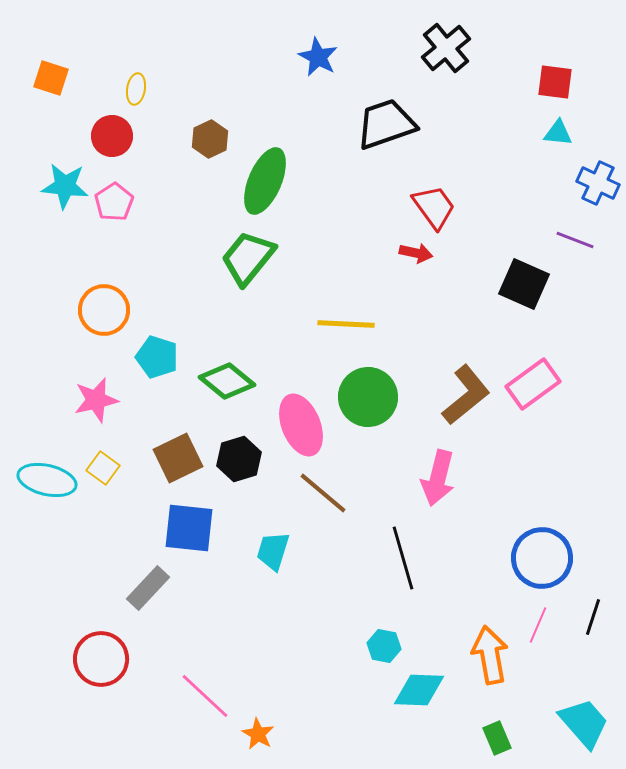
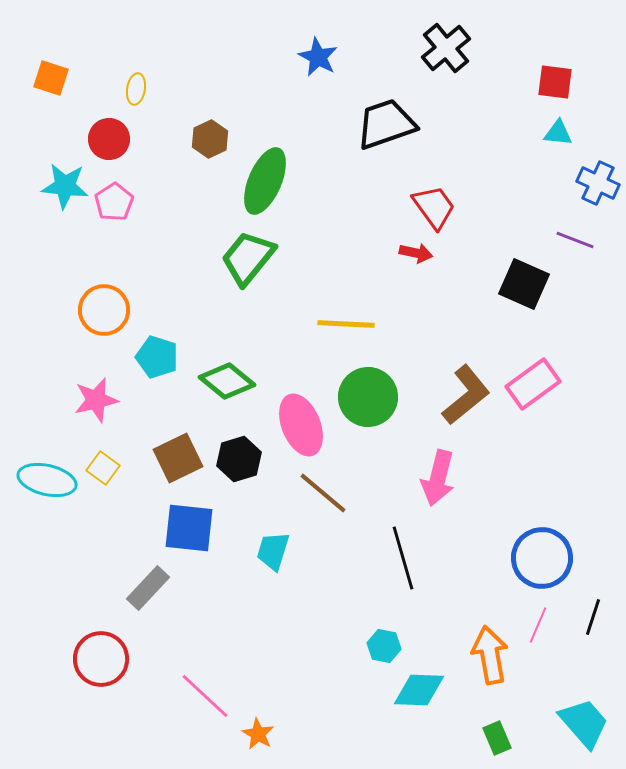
red circle at (112, 136): moved 3 px left, 3 px down
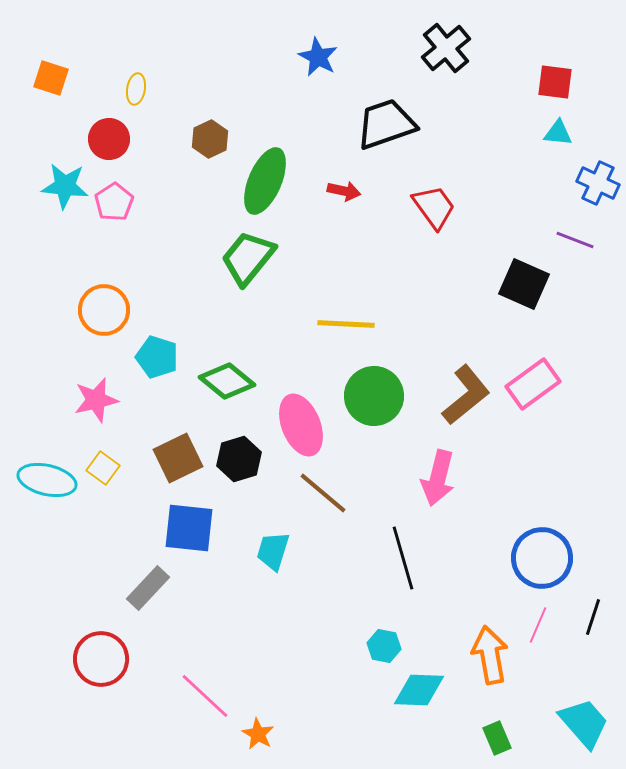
red arrow at (416, 253): moved 72 px left, 62 px up
green circle at (368, 397): moved 6 px right, 1 px up
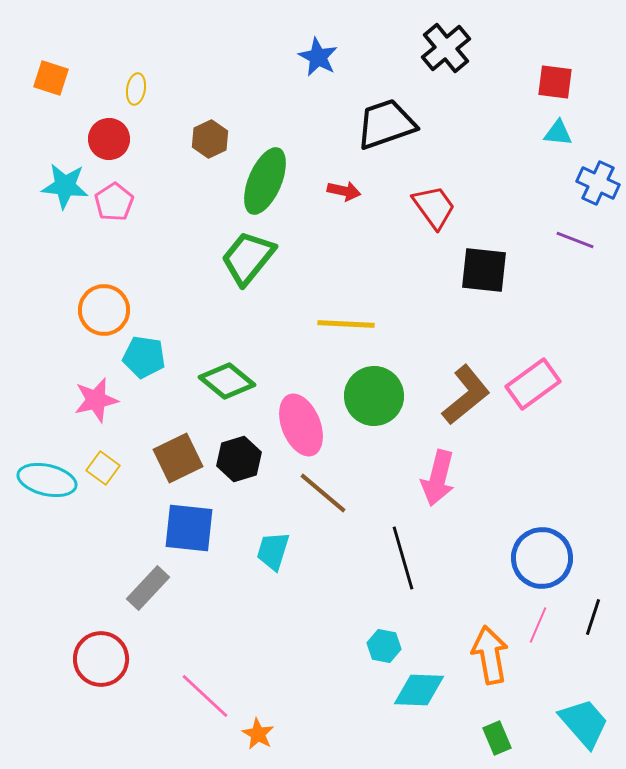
black square at (524, 284): moved 40 px left, 14 px up; rotated 18 degrees counterclockwise
cyan pentagon at (157, 357): moved 13 px left; rotated 9 degrees counterclockwise
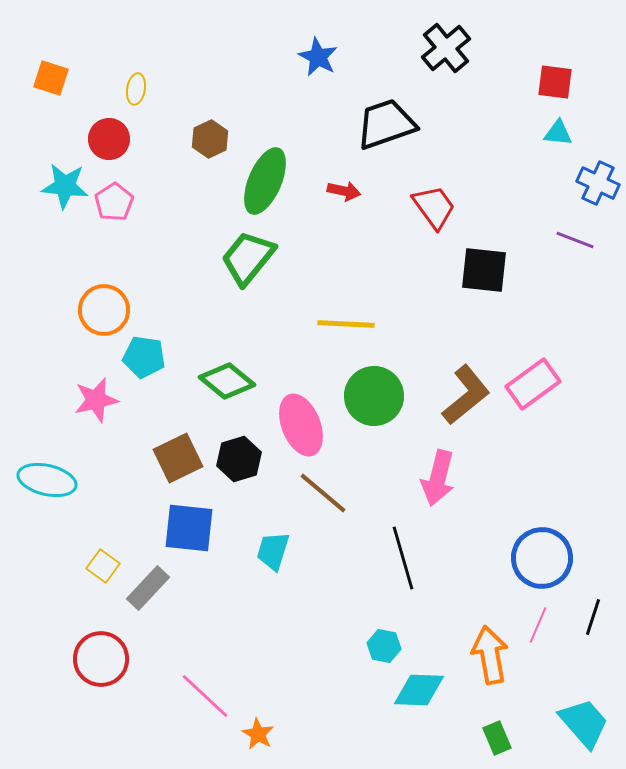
yellow square at (103, 468): moved 98 px down
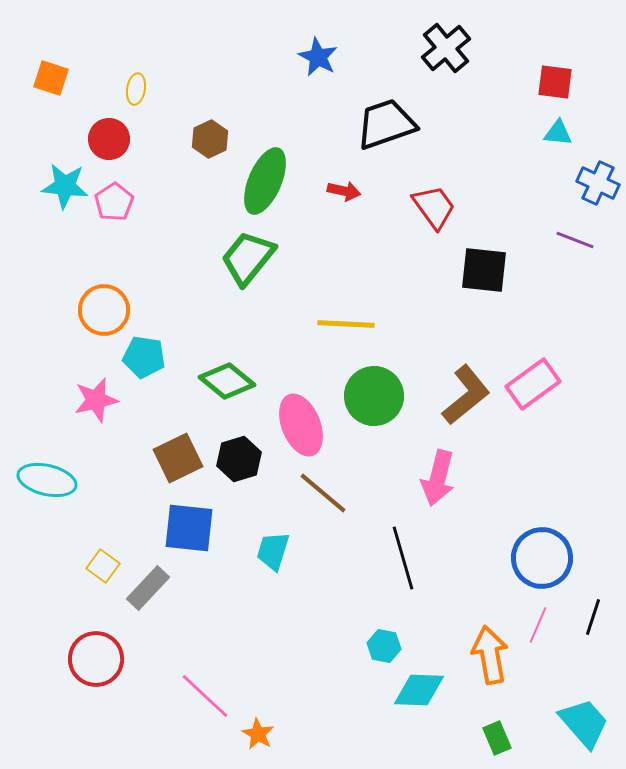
red circle at (101, 659): moved 5 px left
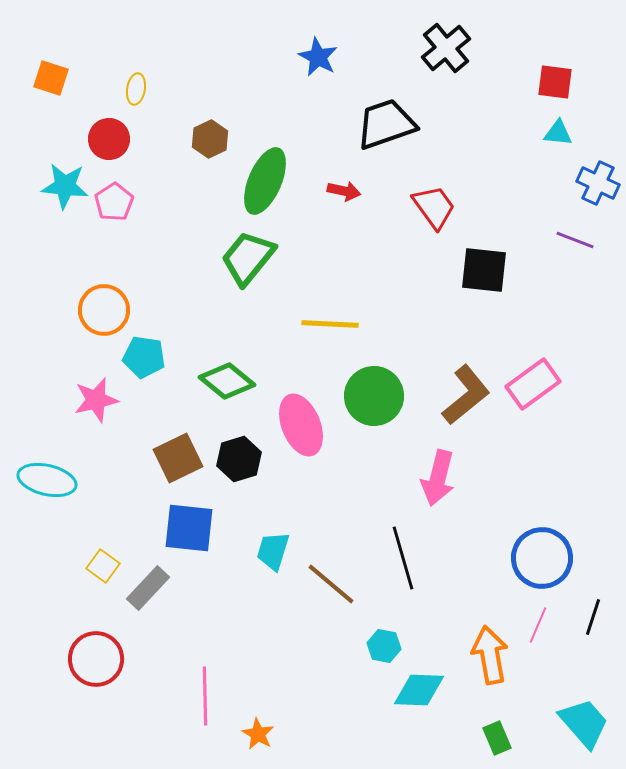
yellow line at (346, 324): moved 16 px left
brown line at (323, 493): moved 8 px right, 91 px down
pink line at (205, 696): rotated 46 degrees clockwise
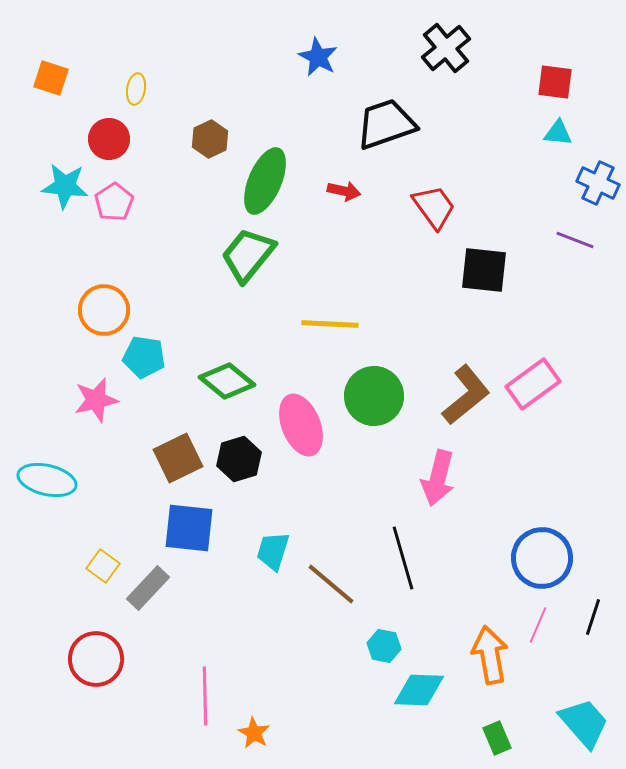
green trapezoid at (248, 258): moved 3 px up
orange star at (258, 734): moved 4 px left, 1 px up
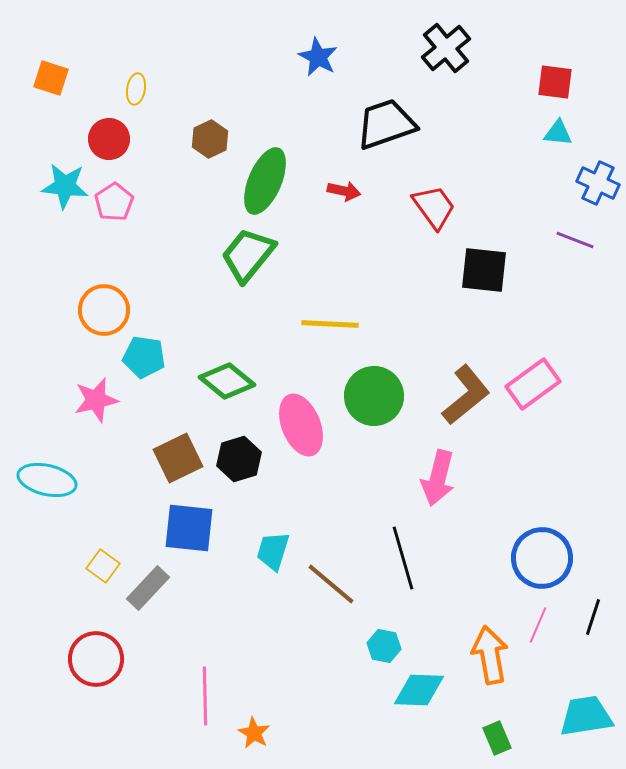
cyan trapezoid at (584, 723): moved 2 px right, 7 px up; rotated 58 degrees counterclockwise
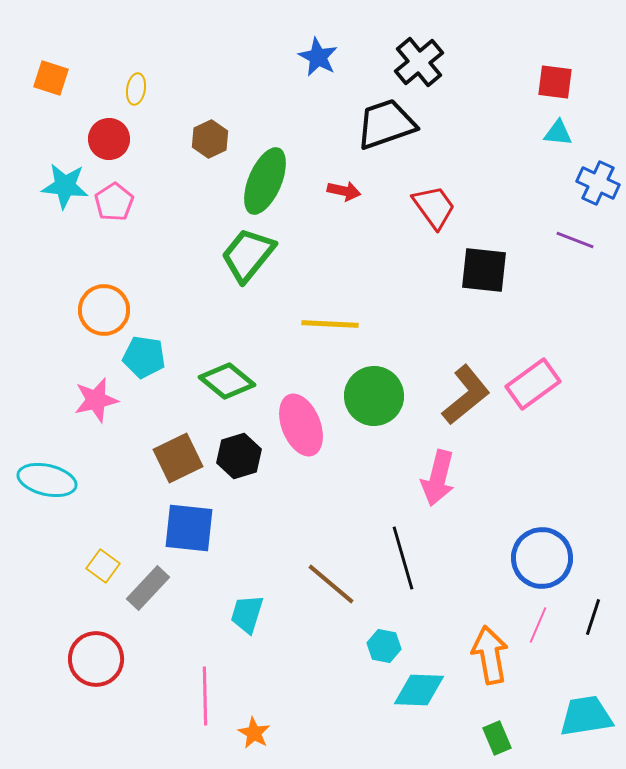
black cross at (446, 48): moved 27 px left, 14 px down
black hexagon at (239, 459): moved 3 px up
cyan trapezoid at (273, 551): moved 26 px left, 63 px down
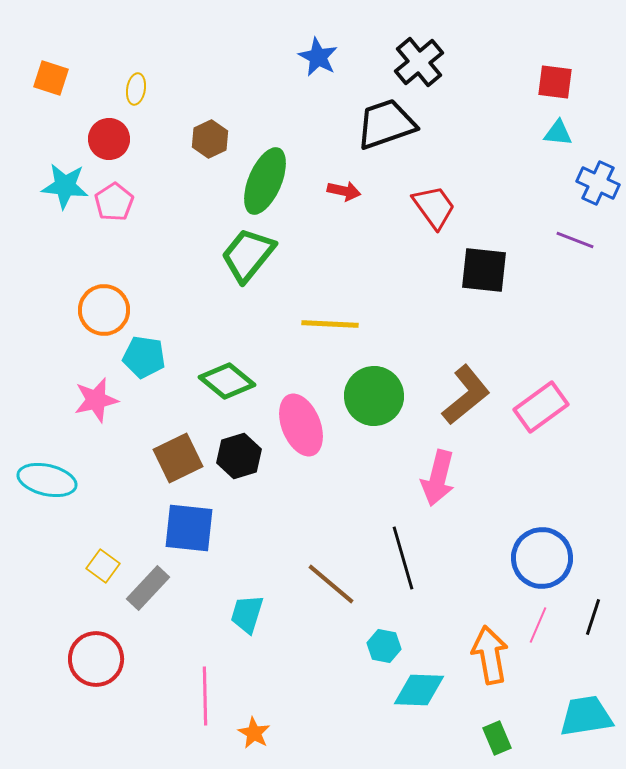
pink rectangle at (533, 384): moved 8 px right, 23 px down
